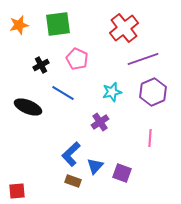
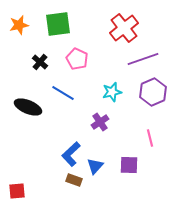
black cross: moved 1 px left, 3 px up; rotated 21 degrees counterclockwise
pink line: rotated 18 degrees counterclockwise
purple square: moved 7 px right, 8 px up; rotated 18 degrees counterclockwise
brown rectangle: moved 1 px right, 1 px up
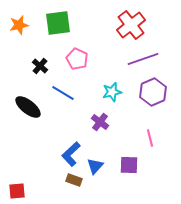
green square: moved 1 px up
red cross: moved 7 px right, 3 px up
black cross: moved 4 px down
black ellipse: rotated 16 degrees clockwise
purple cross: rotated 18 degrees counterclockwise
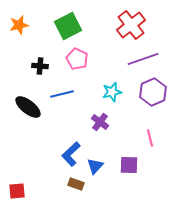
green square: moved 10 px right, 3 px down; rotated 20 degrees counterclockwise
black cross: rotated 35 degrees counterclockwise
blue line: moved 1 px left, 1 px down; rotated 45 degrees counterclockwise
brown rectangle: moved 2 px right, 4 px down
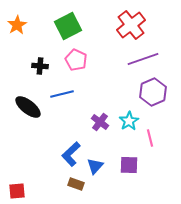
orange star: moved 2 px left; rotated 18 degrees counterclockwise
pink pentagon: moved 1 px left, 1 px down
cyan star: moved 17 px right, 29 px down; rotated 18 degrees counterclockwise
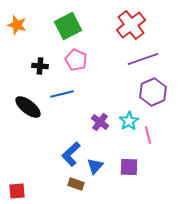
orange star: rotated 24 degrees counterclockwise
pink line: moved 2 px left, 3 px up
purple square: moved 2 px down
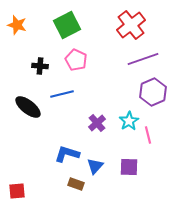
green square: moved 1 px left, 1 px up
purple cross: moved 3 px left, 1 px down; rotated 12 degrees clockwise
blue L-shape: moved 4 px left; rotated 60 degrees clockwise
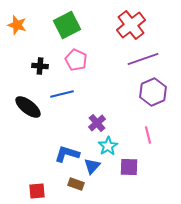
cyan star: moved 21 px left, 25 px down
blue triangle: moved 3 px left
red square: moved 20 px right
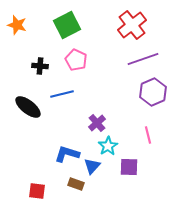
red cross: moved 1 px right
red square: rotated 12 degrees clockwise
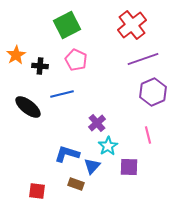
orange star: moved 1 px left, 30 px down; rotated 24 degrees clockwise
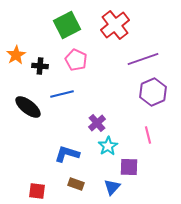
red cross: moved 17 px left
blue triangle: moved 20 px right, 21 px down
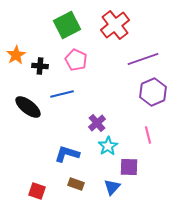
red square: rotated 12 degrees clockwise
